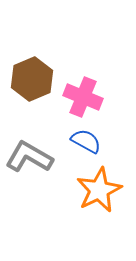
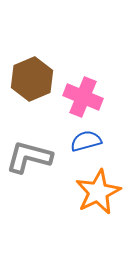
blue semicircle: rotated 44 degrees counterclockwise
gray L-shape: rotated 15 degrees counterclockwise
orange star: moved 1 px left, 2 px down
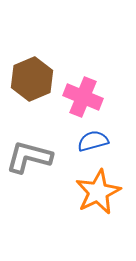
blue semicircle: moved 7 px right
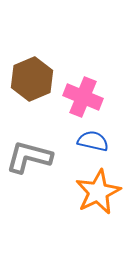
blue semicircle: rotated 28 degrees clockwise
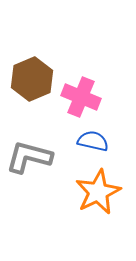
pink cross: moved 2 px left
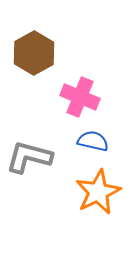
brown hexagon: moved 2 px right, 26 px up; rotated 6 degrees counterclockwise
pink cross: moved 1 px left
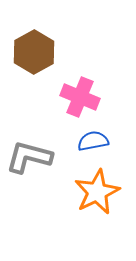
brown hexagon: moved 1 px up
blue semicircle: rotated 24 degrees counterclockwise
orange star: moved 1 px left
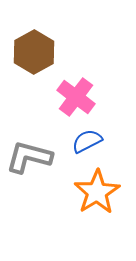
pink cross: moved 4 px left; rotated 15 degrees clockwise
blue semicircle: moved 6 px left; rotated 16 degrees counterclockwise
orange star: rotated 6 degrees counterclockwise
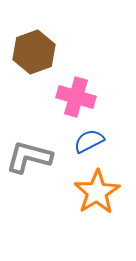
brown hexagon: rotated 9 degrees clockwise
pink cross: rotated 21 degrees counterclockwise
blue semicircle: moved 2 px right
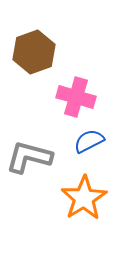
orange star: moved 13 px left, 6 px down
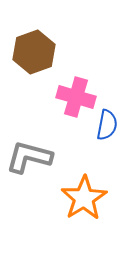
blue semicircle: moved 18 px right, 16 px up; rotated 128 degrees clockwise
